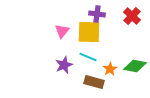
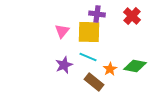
brown rectangle: rotated 24 degrees clockwise
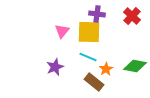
purple star: moved 9 px left, 2 px down
orange star: moved 4 px left
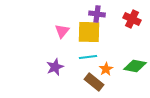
red cross: moved 3 px down; rotated 18 degrees counterclockwise
cyan line: rotated 30 degrees counterclockwise
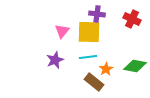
purple star: moved 7 px up
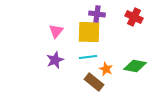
red cross: moved 2 px right, 2 px up
pink triangle: moved 6 px left
orange star: rotated 16 degrees counterclockwise
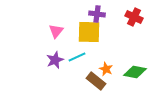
cyan line: moved 11 px left; rotated 18 degrees counterclockwise
green diamond: moved 6 px down
brown rectangle: moved 2 px right, 1 px up
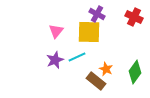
purple cross: rotated 21 degrees clockwise
green diamond: rotated 65 degrees counterclockwise
